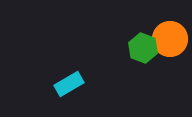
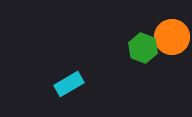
orange circle: moved 2 px right, 2 px up
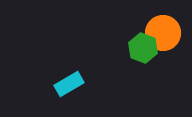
orange circle: moved 9 px left, 4 px up
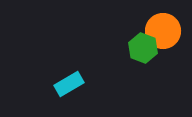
orange circle: moved 2 px up
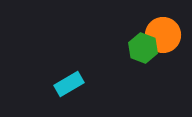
orange circle: moved 4 px down
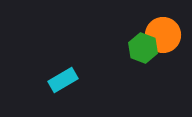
cyan rectangle: moved 6 px left, 4 px up
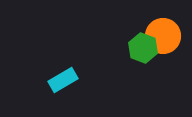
orange circle: moved 1 px down
